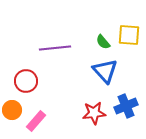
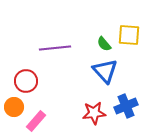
green semicircle: moved 1 px right, 2 px down
orange circle: moved 2 px right, 3 px up
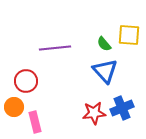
blue cross: moved 4 px left, 2 px down
pink rectangle: moved 1 px left, 1 px down; rotated 55 degrees counterclockwise
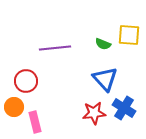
green semicircle: moved 1 px left; rotated 28 degrees counterclockwise
blue triangle: moved 8 px down
blue cross: moved 2 px right; rotated 35 degrees counterclockwise
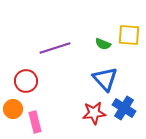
purple line: rotated 12 degrees counterclockwise
orange circle: moved 1 px left, 2 px down
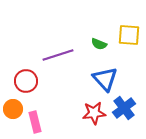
green semicircle: moved 4 px left
purple line: moved 3 px right, 7 px down
blue cross: rotated 20 degrees clockwise
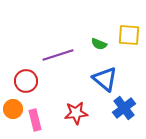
blue triangle: rotated 8 degrees counterclockwise
red star: moved 18 px left
pink rectangle: moved 2 px up
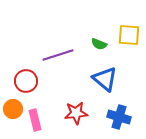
blue cross: moved 5 px left, 9 px down; rotated 35 degrees counterclockwise
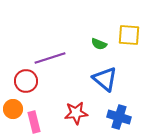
purple line: moved 8 px left, 3 px down
pink rectangle: moved 1 px left, 2 px down
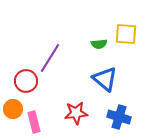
yellow square: moved 3 px left, 1 px up
green semicircle: rotated 28 degrees counterclockwise
purple line: rotated 40 degrees counterclockwise
